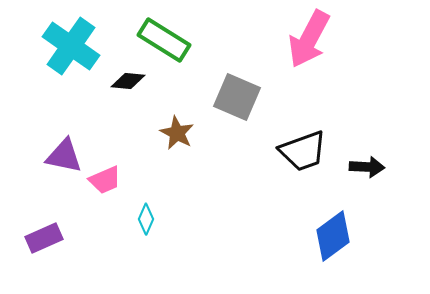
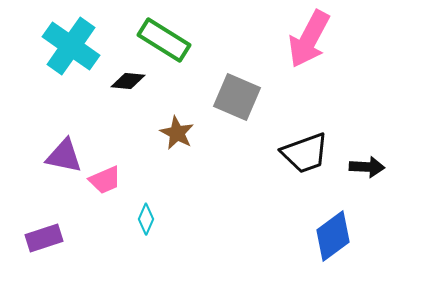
black trapezoid: moved 2 px right, 2 px down
purple rectangle: rotated 6 degrees clockwise
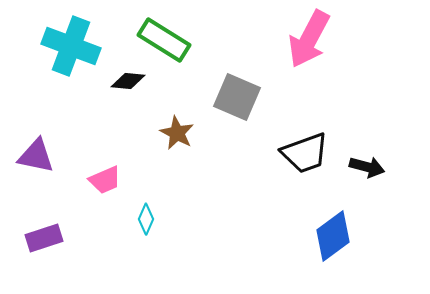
cyan cross: rotated 14 degrees counterclockwise
purple triangle: moved 28 px left
black arrow: rotated 12 degrees clockwise
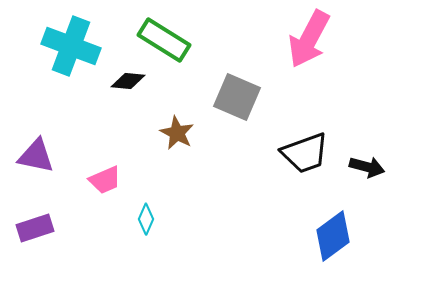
purple rectangle: moved 9 px left, 10 px up
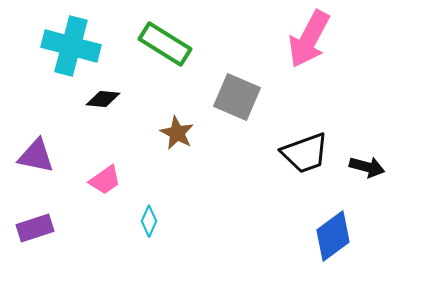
green rectangle: moved 1 px right, 4 px down
cyan cross: rotated 6 degrees counterclockwise
black diamond: moved 25 px left, 18 px down
pink trapezoid: rotated 12 degrees counterclockwise
cyan diamond: moved 3 px right, 2 px down
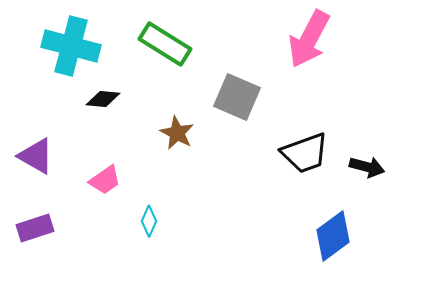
purple triangle: rotated 18 degrees clockwise
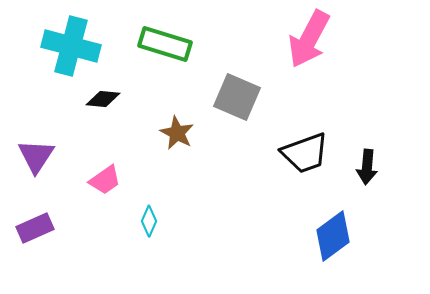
green rectangle: rotated 15 degrees counterclockwise
purple triangle: rotated 33 degrees clockwise
black arrow: rotated 80 degrees clockwise
purple rectangle: rotated 6 degrees counterclockwise
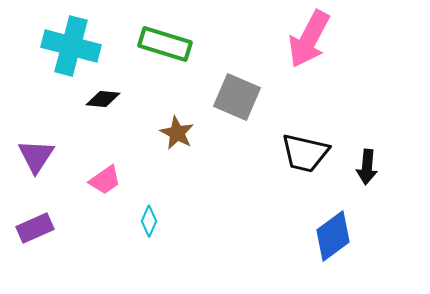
black trapezoid: rotated 33 degrees clockwise
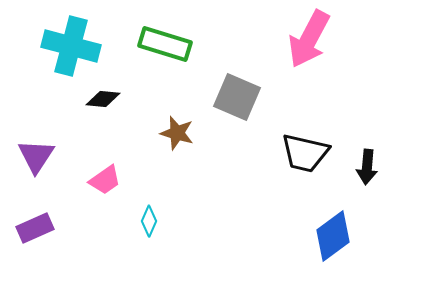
brown star: rotated 12 degrees counterclockwise
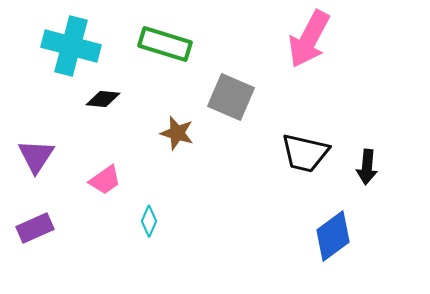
gray square: moved 6 px left
